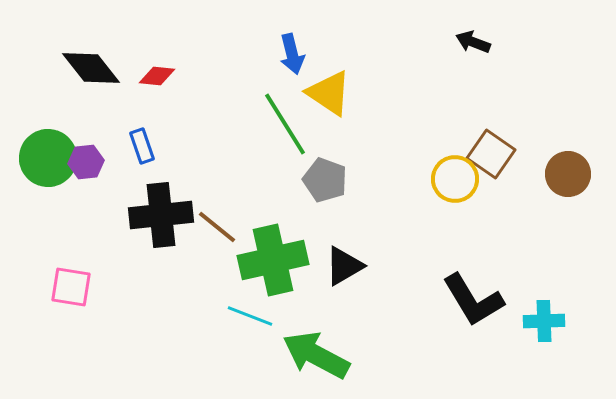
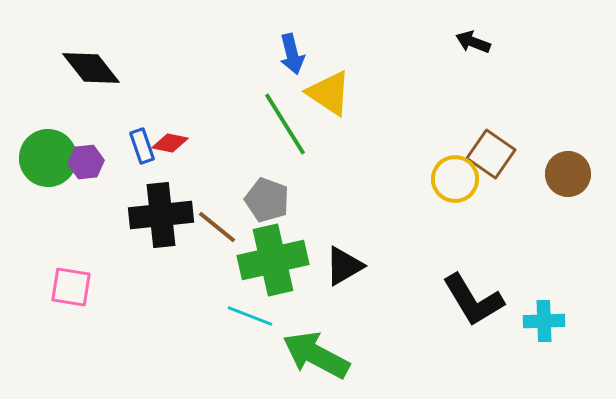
red diamond: moved 13 px right, 67 px down; rotated 6 degrees clockwise
gray pentagon: moved 58 px left, 20 px down
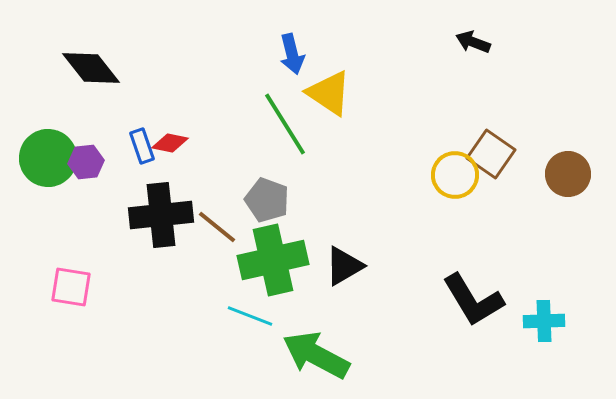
yellow circle: moved 4 px up
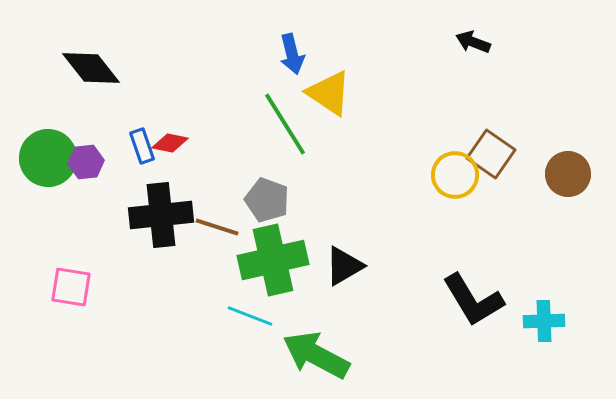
brown line: rotated 21 degrees counterclockwise
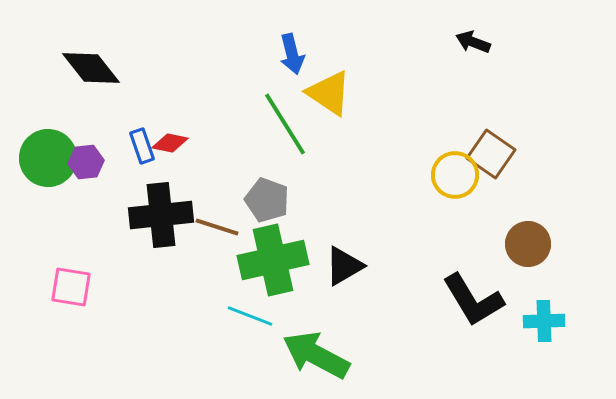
brown circle: moved 40 px left, 70 px down
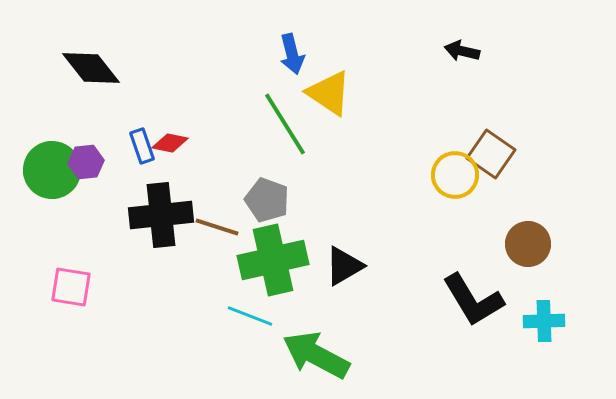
black arrow: moved 11 px left, 9 px down; rotated 8 degrees counterclockwise
green circle: moved 4 px right, 12 px down
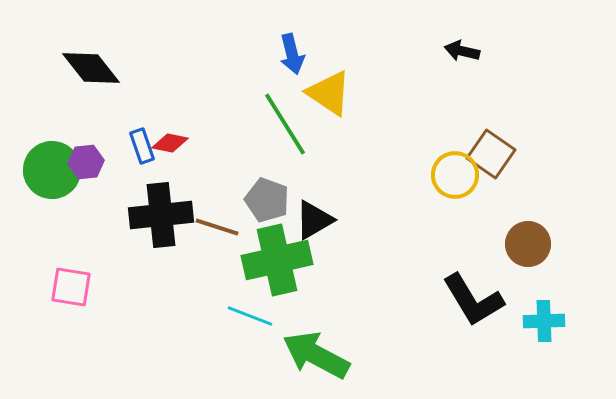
green cross: moved 4 px right
black triangle: moved 30 px left, 46 px up
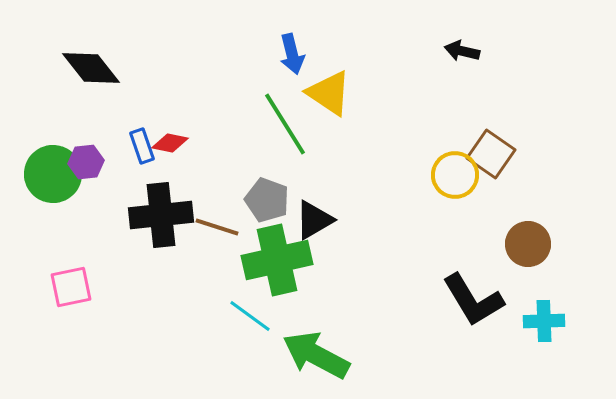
green circle: moved 1 px right, 4 px down
pink square: rotated 21 degrees counterclockwise
cyan line: rotated 15 degrees clockwise
